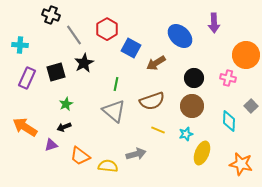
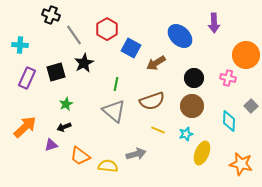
orange arrow: rotated 105 degrees clockwise
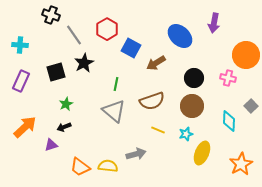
purple arrow: rotated 12 degrees clockwise
purple rectangle: moved 6 px left, 3 px down
orange trapezoid: moved 11 px down
orange star: rotated 30 degrees clockwise
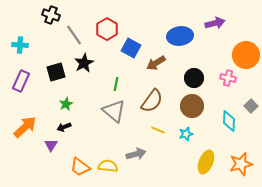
purple arrow: moved 1 px right; rotated 114 degrees counterclockwise
blue ellipse: rotated 50 degrees counterclockwise
brown semicircle: rotated 35 degrees counterclockwise
purple triangle: rotated 40 degrees counterclockwise
yellow ellipse: moved 4 px right, 9 px down
orange star: rotated 15 degrees clockwise
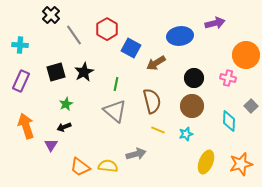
black cross: rotated 24 degrees clockwise
black star: moved 9 px down
brown semicircle: rotated 50 degrees counterclockwise
gray triangle: moved 1 px right
orange arrow: moved 1 px right, 1 px up; rotated 65 degrees counterclockwise
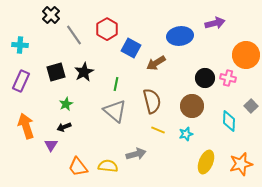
black circle: moved 11 px right
orange trapezoid: moved 2 px left; rotated 15 degrees clockwise
